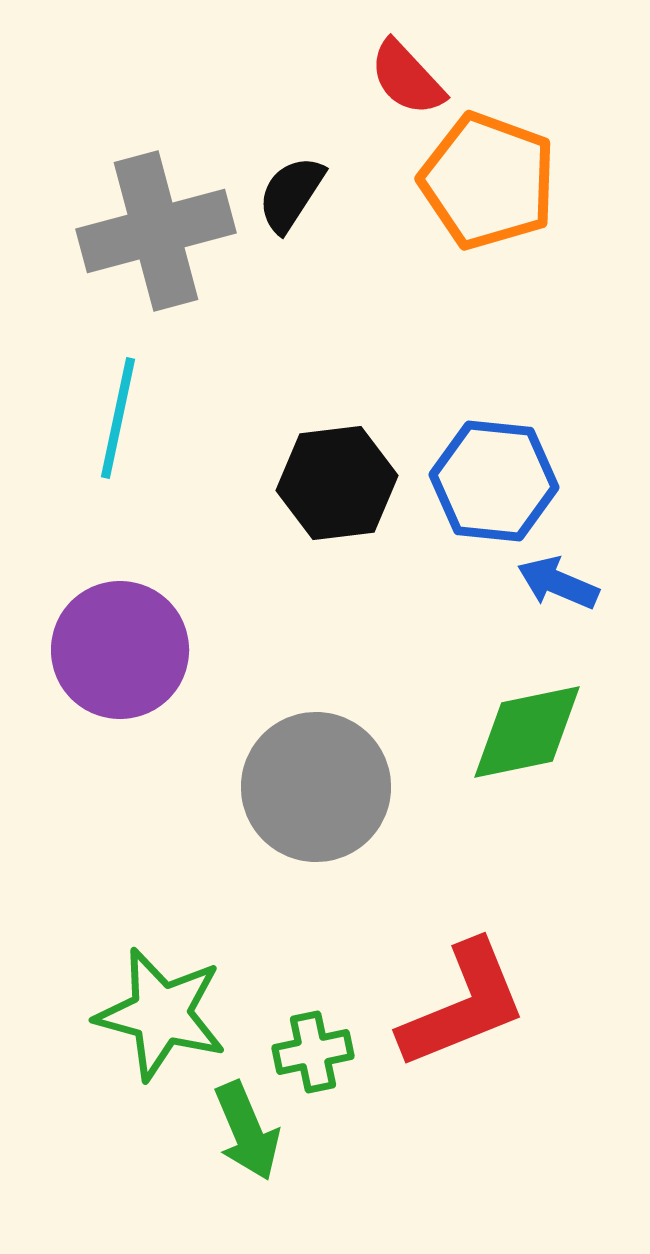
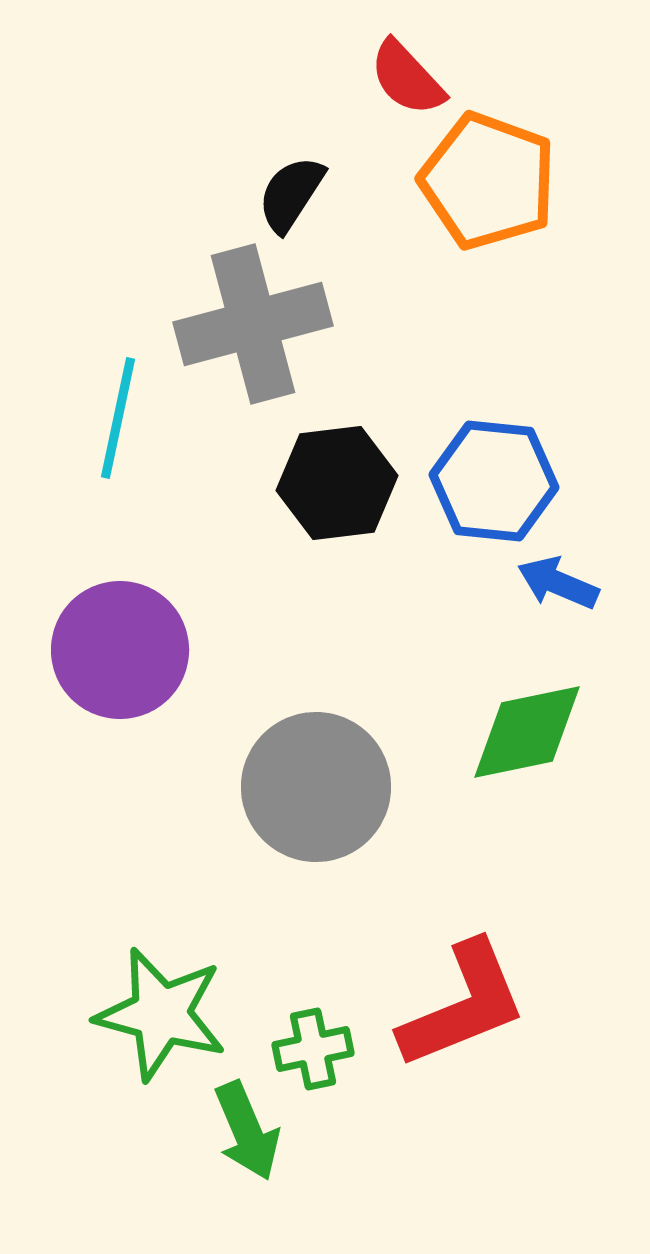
gray cross: moved 97 px right, 93 px down
green cross: moved 3 px up
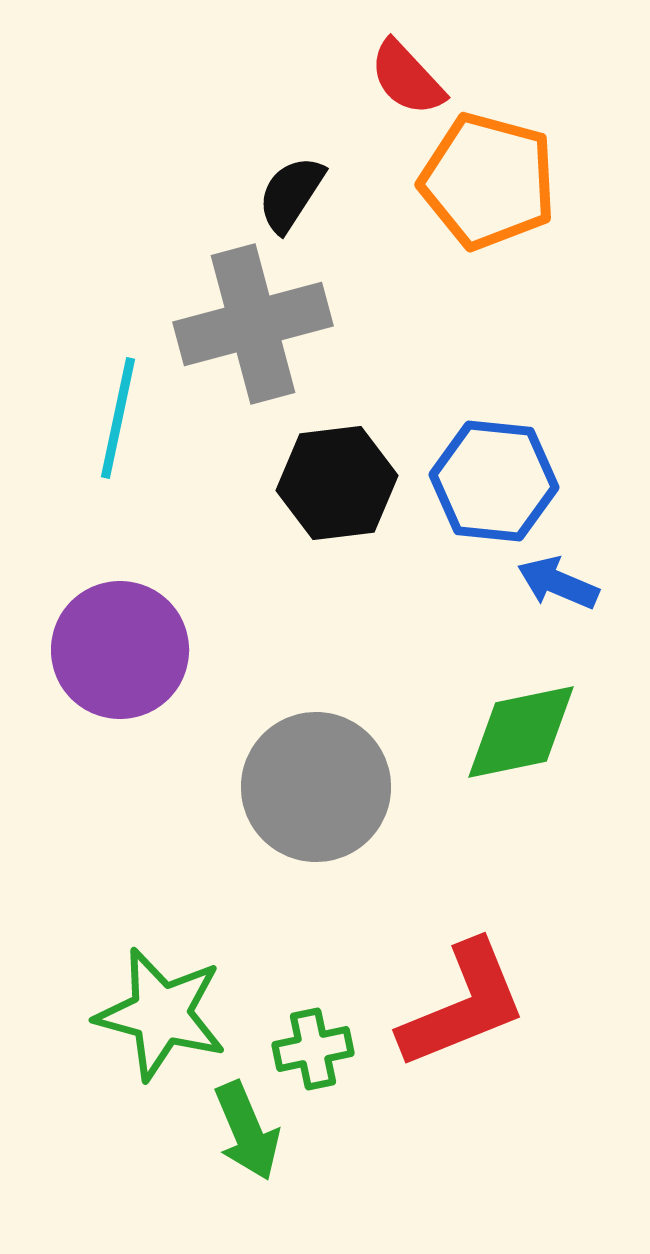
orange pentagon: rotated 5 degrees counterclockwise
green diamond: moved 6 px left
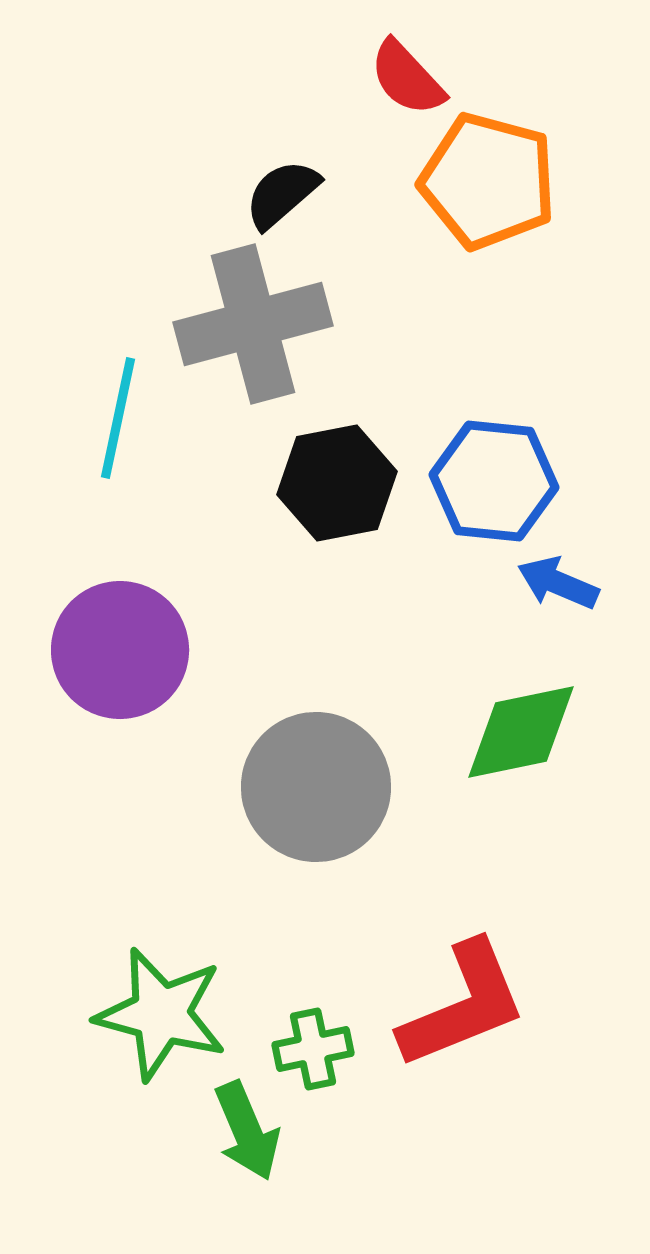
black semicircle: moved 9 px left; rotated 16 degrees clockwise
black hexagon: rotated 4 degrees counterclockwise
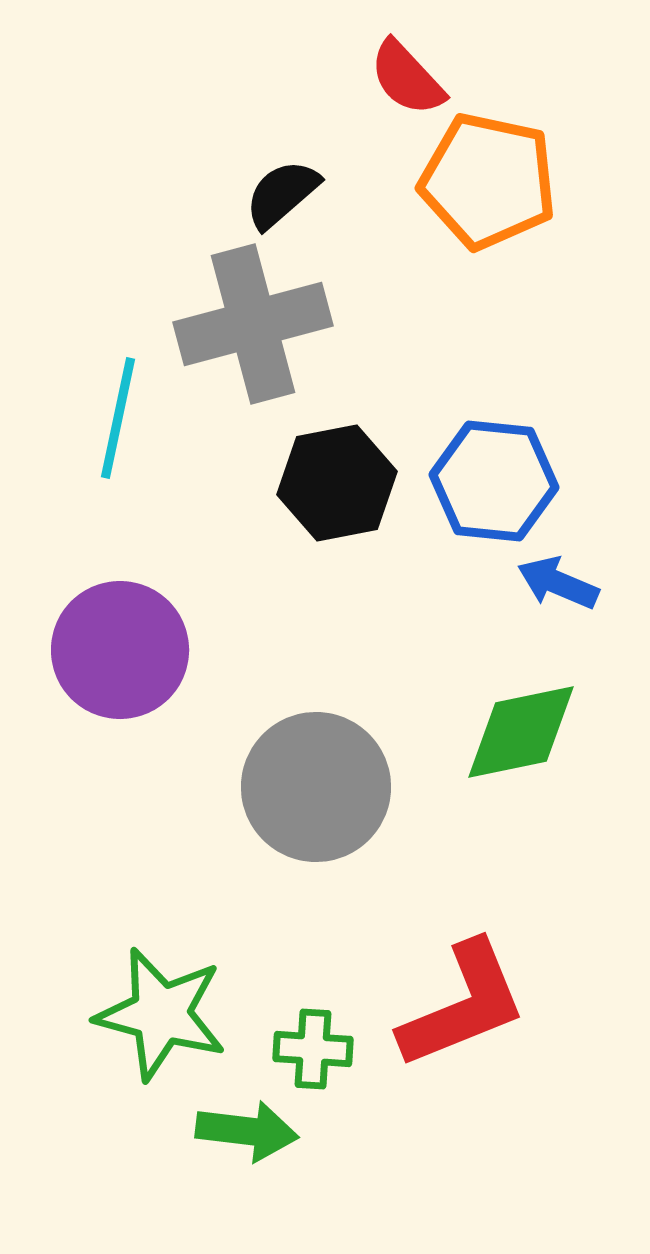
orange pentagon: rotated 3 degrees counterclockwise
green cross: rotated 16 degrees clockwise
green arrow: rotated 60 degrees counterclockwise
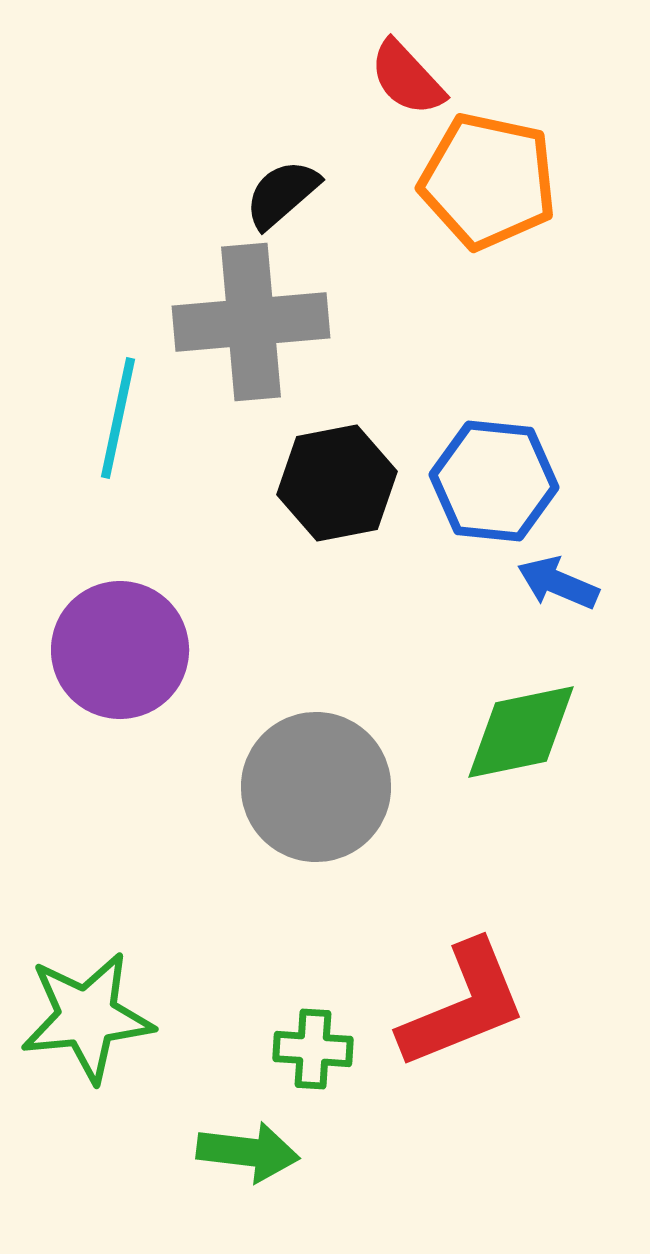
gray cross: moved 2 px left, 2 px up; rotated 10 degrees clockwise
green star: moved 74 px left, 3 px down; rotated 21 degrees counterclockwise
green arrow: moved 1 px right, 21 px down
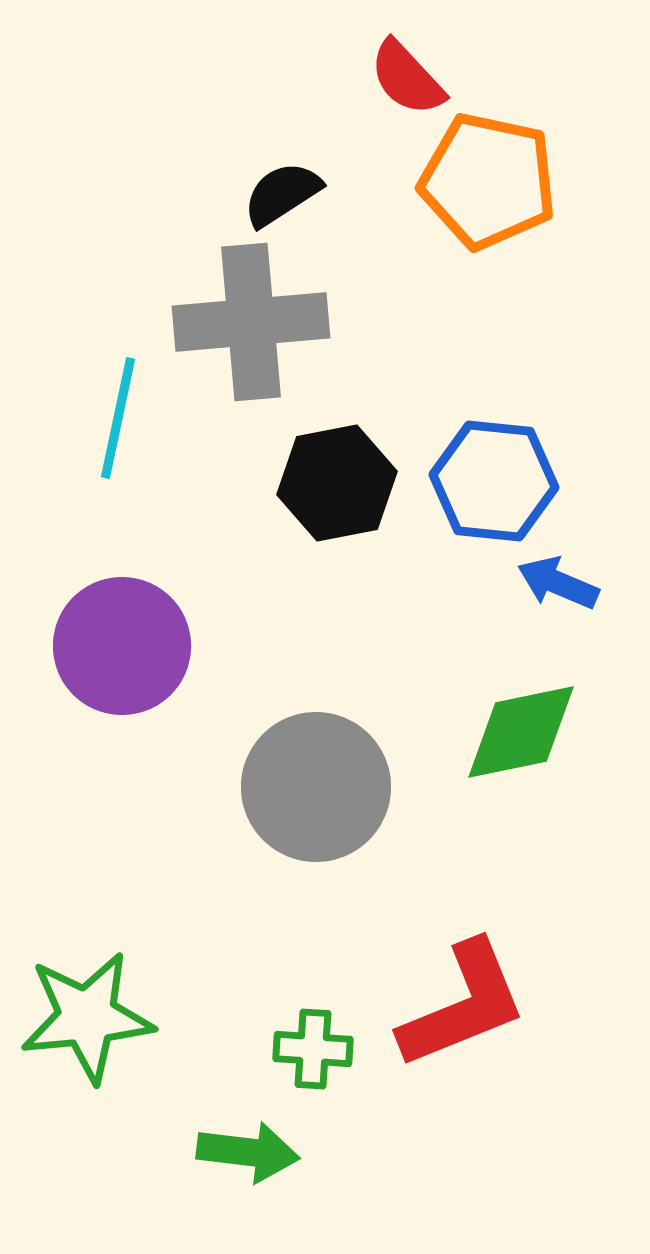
black semicircle: rotated 8 degrees clockwise
purple circle: moved 2 px right, 4 px up
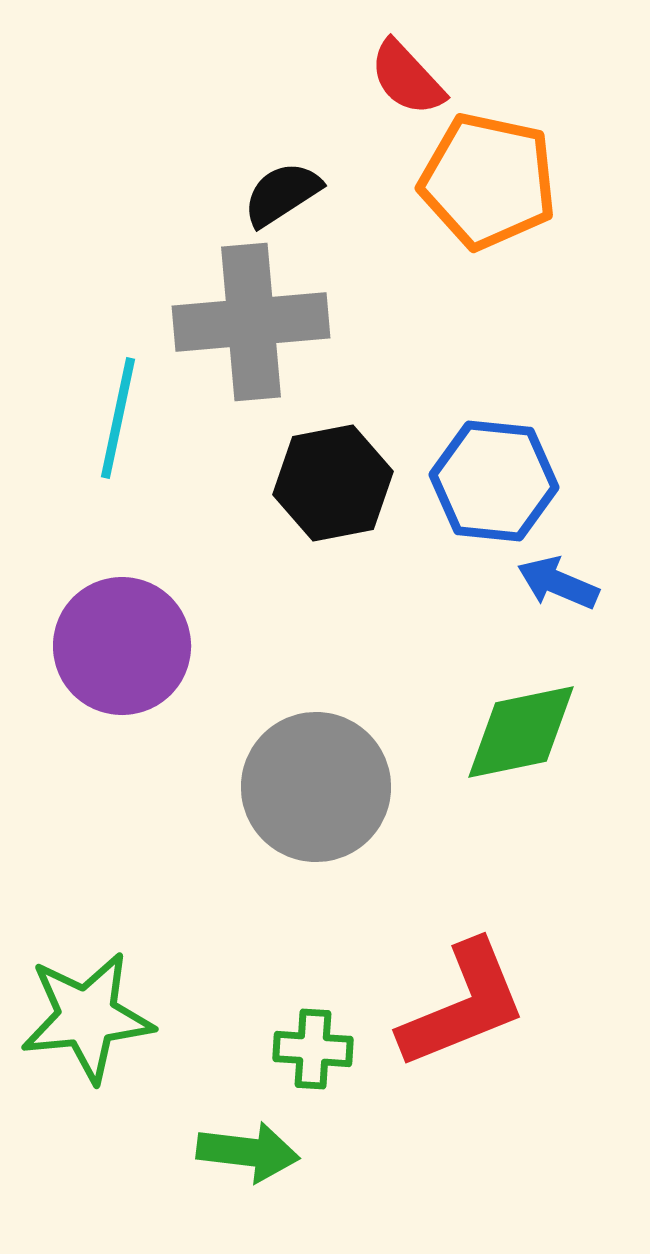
black hexagon: moved 4 px left
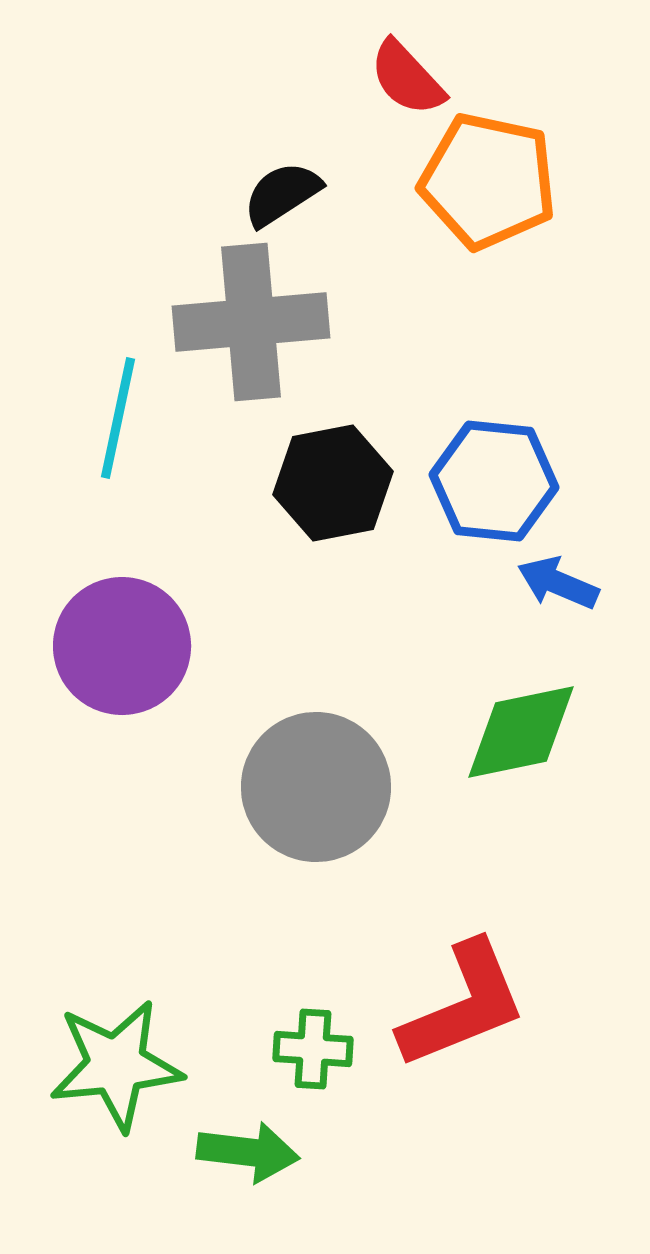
green star: moved 29 px right, 48 px down
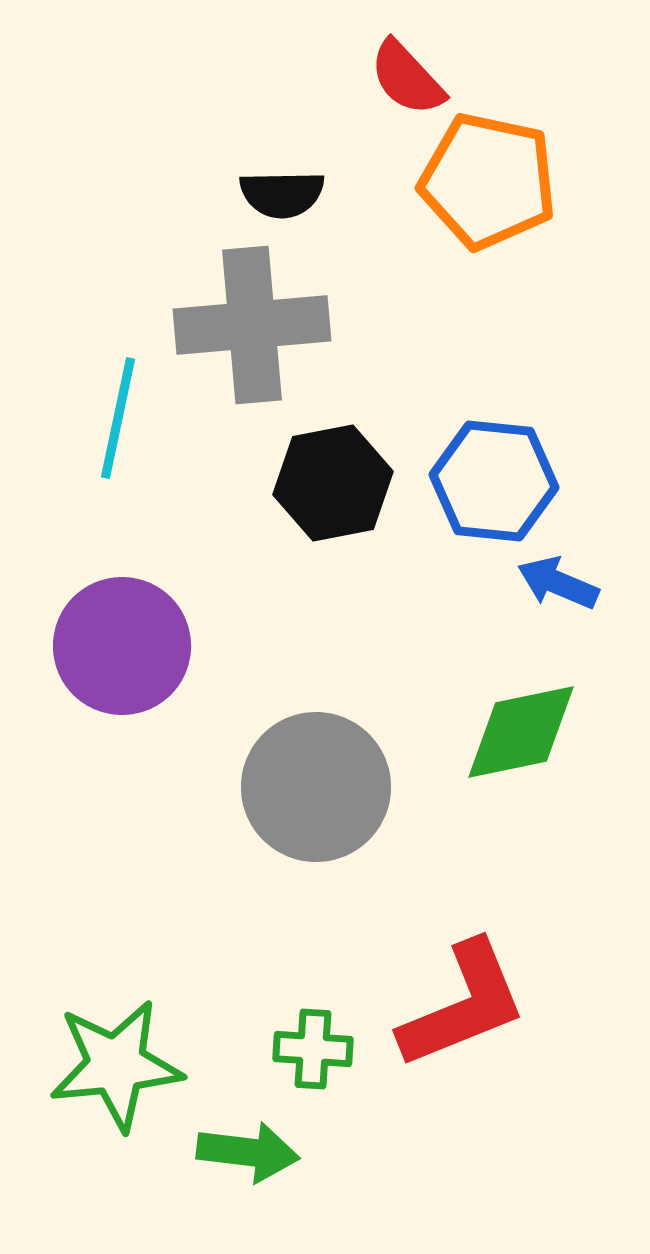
black semicircle: rotated 148 degrees counterclockwise
gray cross: moved 1 px right, 3 px down
